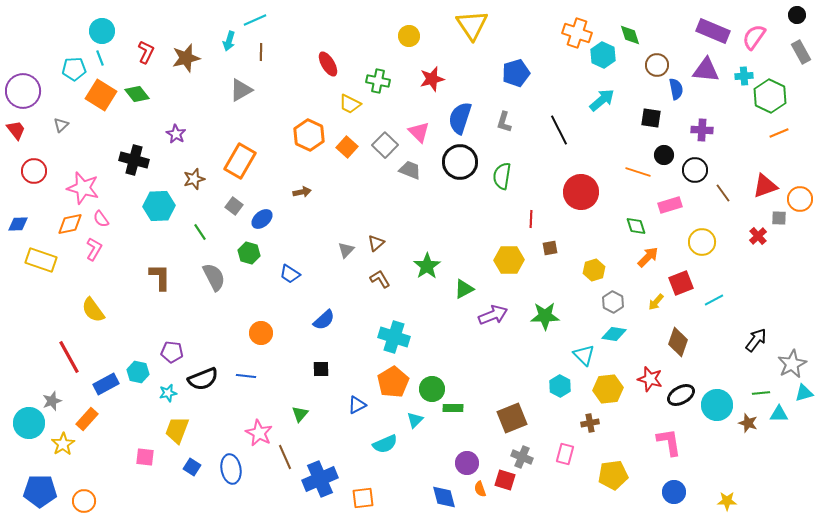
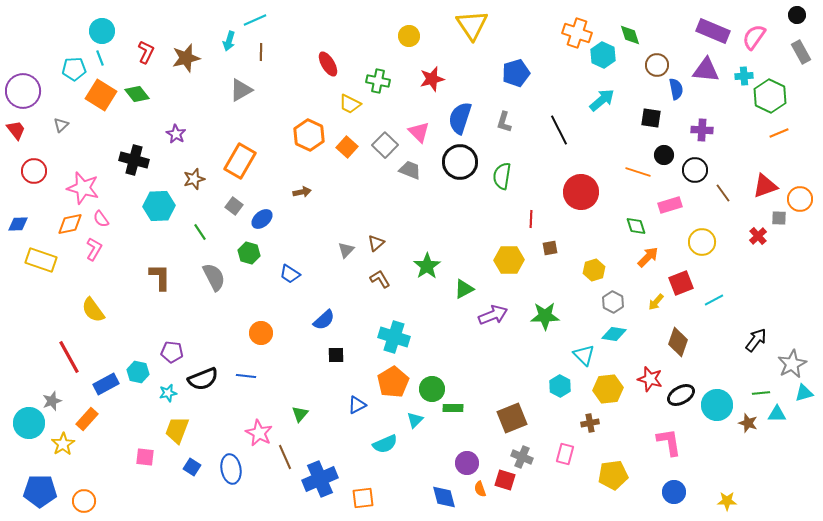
black square at (321, 369): moved 15 px right, 14 px up
cyan triangle at (779, 414): moved 2 px left
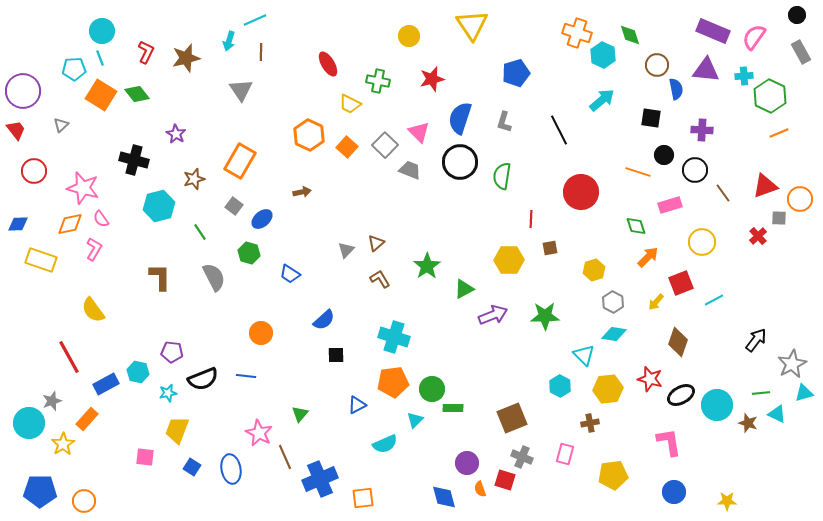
gray triangle at (241, 90): rotated 35 degrees counterclockwise
cyan hexagon at (159, 206): rotated 12 degrees counterclockwise
orange pentagon at (393, 382): rotated 24 degrees clockwise
cyan triangle at (777, 414): rotated 24 degrees clockwise
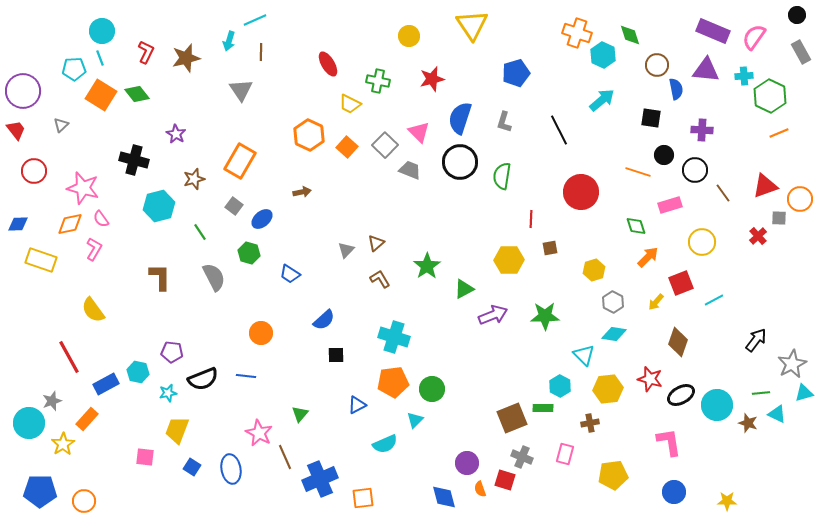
green rectangle at (453, 408): moved 90 px right
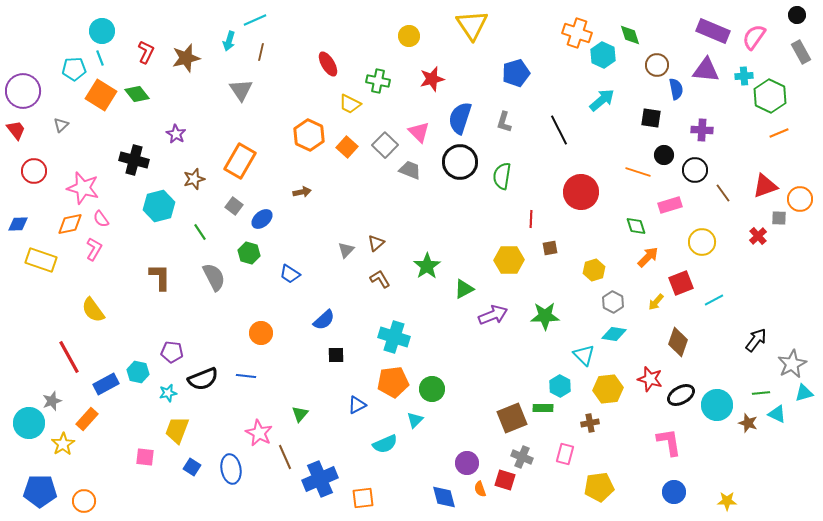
brown line at (261, 52): rotated 12 degrees clockwise
yellow pentagon at (613, 475): moved 14 px left, 12 px down
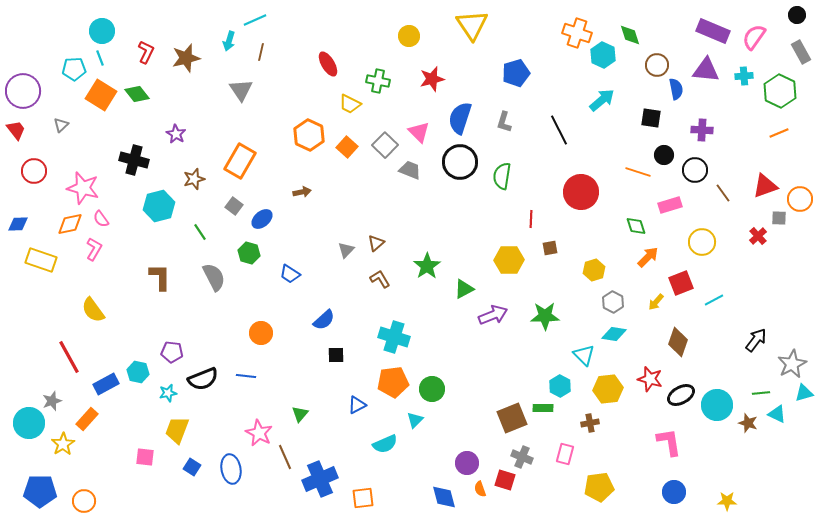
green hexagon at (770, 96): moved 10 px right, 5 px up
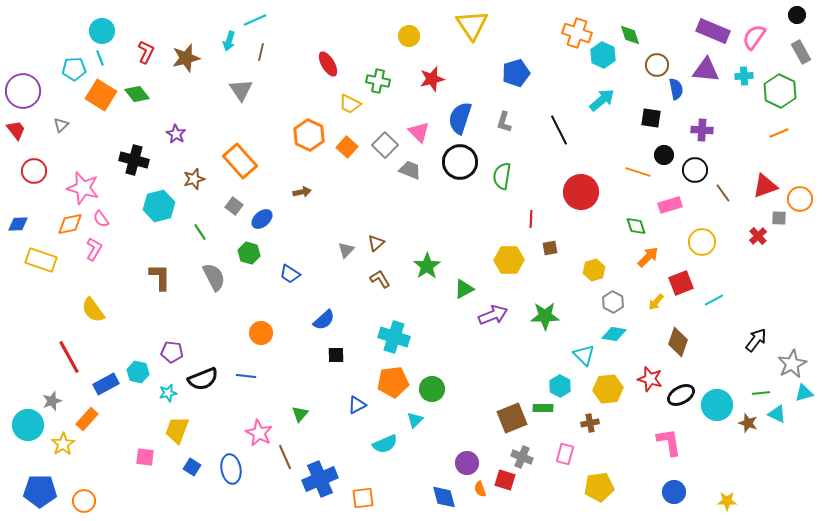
orange rectangle at (240, 161): rotated 72 degrees counterclockwise
cyan circle at (29, 423): moved 1 px left, 2 px down
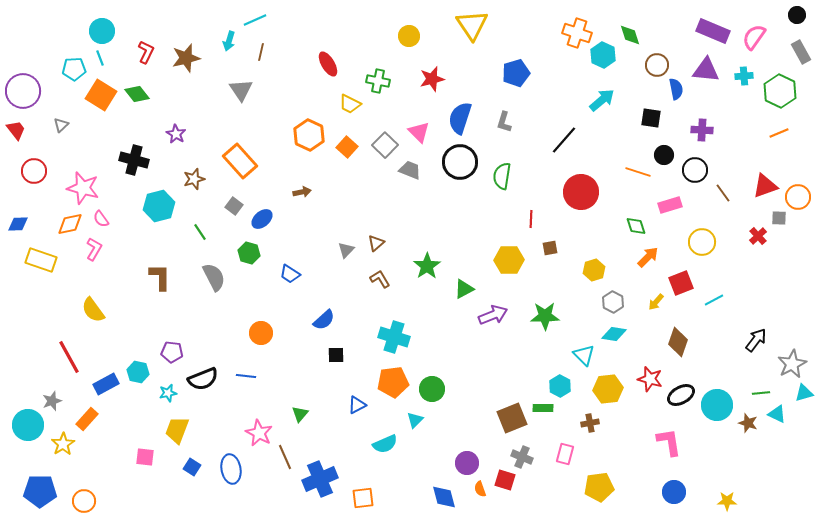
black line at (559, 130): moved 5 px right, 10 px down; rotated 68 degrees clockwise
orange circle at (800, 199): moved 2 px left, 2 px up
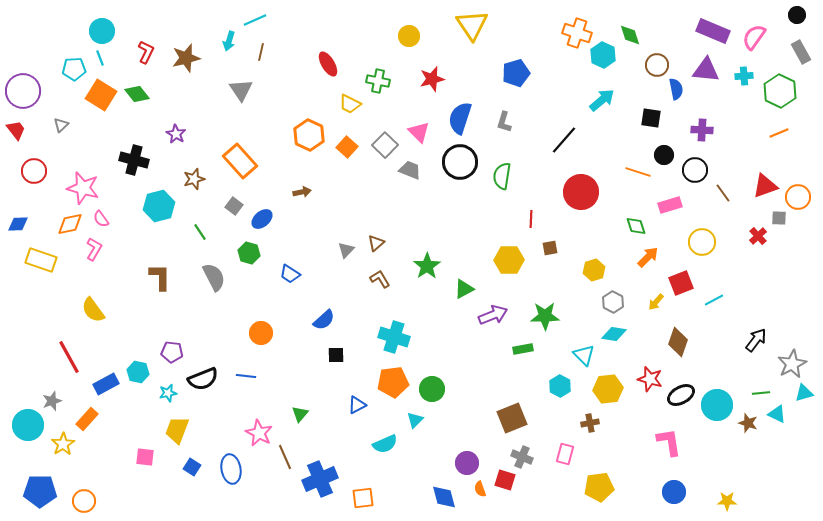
green rectangle at (543, 408): moved 20 px left, 59 px up; rotated 12 degrees counterclockwise
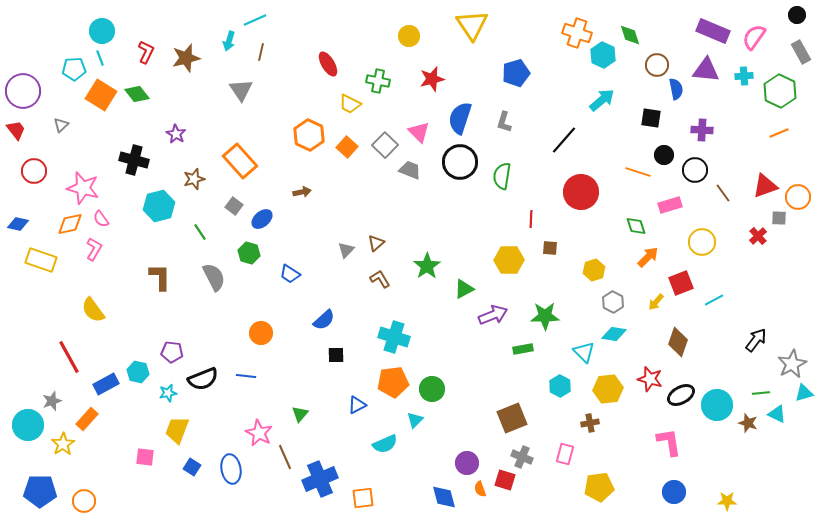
blue diamond at (18, 224): rotated 15 degrees clockwise
brown square at (550, 248): rotated 14 degrees clockwise
cyan triangle at (584, 355): moved 3 px up
